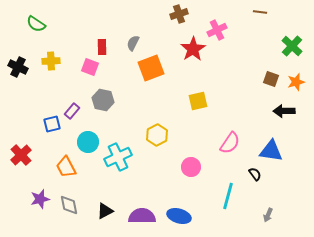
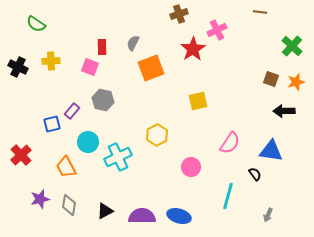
gray diamond: rotated 20 degrees clockwise
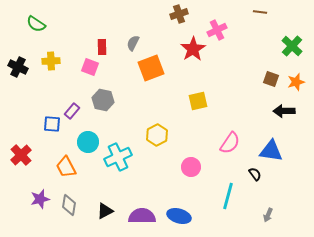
blue square: rotated 18 degrees clockwise
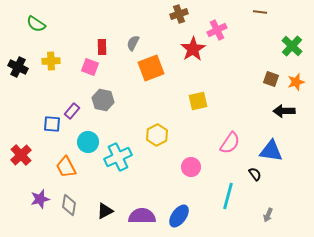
blue ellipse: rotated 70 degrees counterclockwise
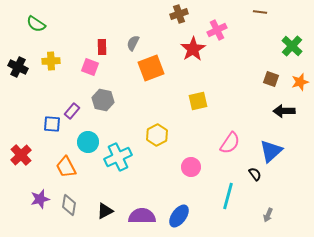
orange star: moved 4 px right
blue triangle: rotated 50 degrees counterclockwise
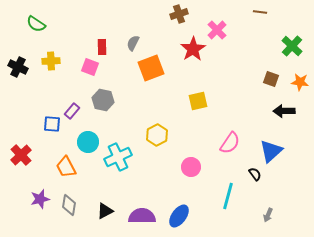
pink cross: rotated 18 degrees counterclockwise
orange star: rotated 24 degrees clockwise
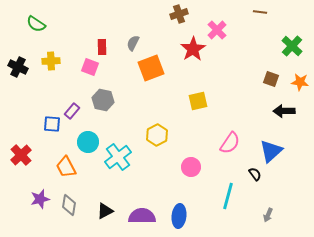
cyan cross: rotated 12 degrees counterclockwise
blue ellipse: rotated 30 degrees counterclockwise
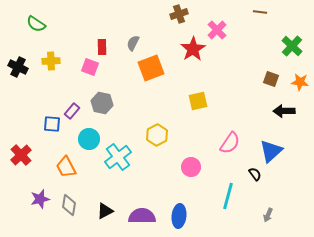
gray hexagon: moved 1 px left, 3 px down
cyan circle: moved 1 px right, 3 px up
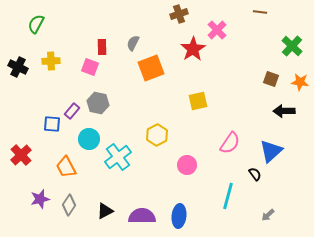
green semicircle: rotated 84 degrees clockwise
gray hexagon: moved 4 px left
pink circle: moved 4 px left, 2 px up
gray diamond: rotated 25 degrees clockwise
gray arrow: rotated 24 degrees clockwise
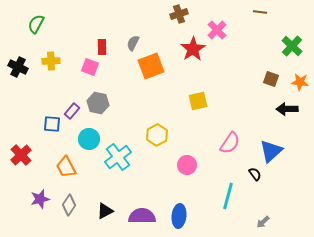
orange square: moved 2 px up
black arrow: moved 3 px right, 2 px up
gray arrow: moved 5 px left, 7 px down
